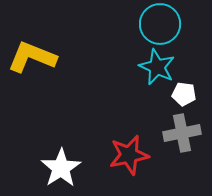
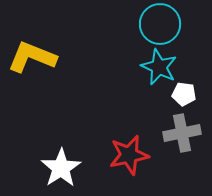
cyan star: moved 2 px right
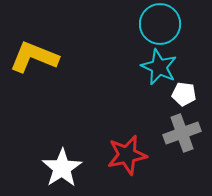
yellow L-shape: moved 2 px right
gray cross: rotated 9 degrees counterclockwise
red star: moved 2 px left
white star: moved 1 px right
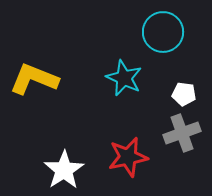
cyan circle: moved 3 px right, 8 px down
yellow L-shape: moved 22 px down
cyan star: moved 35 px left, 11 px down
red star: moved 1 px right, 2 px down
white star: moved 2 px right, 2 px down
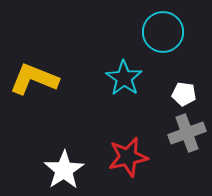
cyan star: rotated 9 degrees clockwise
gray cross: moved 5 px right
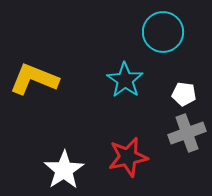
cyan star: moved 1 px right, 2 px down
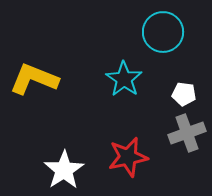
cyan star: moved 1 px left, 1 px up
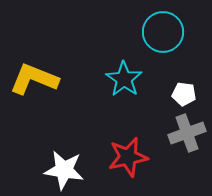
white star: rotated 30 degrees counterclockwise
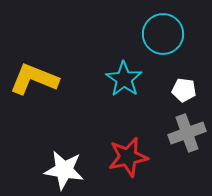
cyan circle: moved 2 px down
white pentagon: moved 4 px up
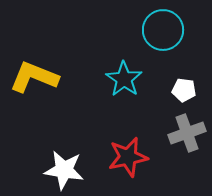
cyan circle: moved 4 px up
yellow L-shape: moved 2 px up
